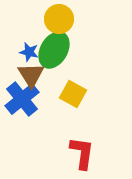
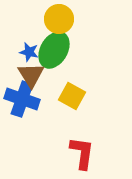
yellow square: moved 1 px left, 2 px down
blue cross: rotated 32 degrees counterclockwise
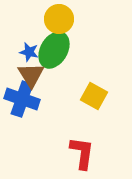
yellow square: moved 22 px right
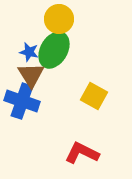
blue cross: moved 2 px down
red L-shape: rotated 72 degrees counterclockwise
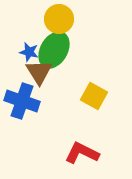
brown triangle: moved 8 px right, 3 px up
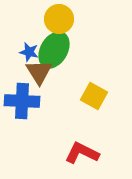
blue cross: rotated 16 degrees counterclockwise
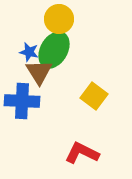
yellow square: rotated 8 degrees clockwise
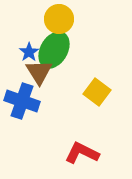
blue star: rotated 24 degrees clockwise
yellow square: moved 3 px right, 4 px up
blue cross: rotated 16 degrees clockwise
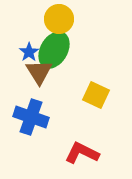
yellow square: moved 1 px left, 3 px down; rotated 12 degrees counterclockwise
blue cross: moved 9 px right, 16 px down
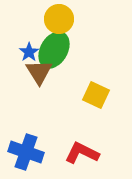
blue cross: moved 5 px left, 35 px down
